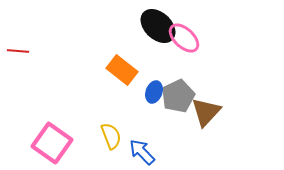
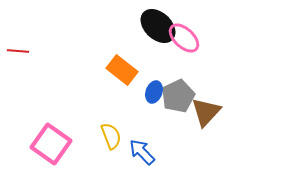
pink square: moved 1 px left, 1 px down
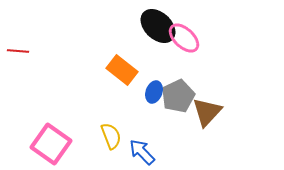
brown triangle: moved 1 px right
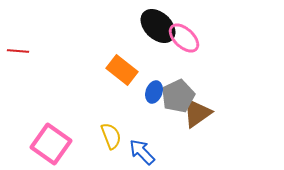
brown triangle: moved 10 px left, 1 px down; rotated 12 degrees clockwise
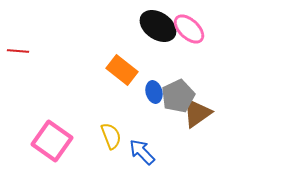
black ellipse: rotated 9 degrees counterclockwise
pink ellipse: moved 5 px right, 9 px up
blue ellipse: rotated 35 degrees counterclockwise
pink square: moved 1 px right, 3 px up
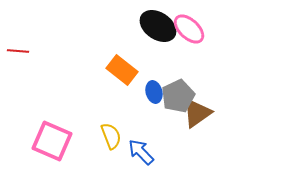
pink square: rotated 12 degrees counterclockwise
blue arrow: moved 1 px left
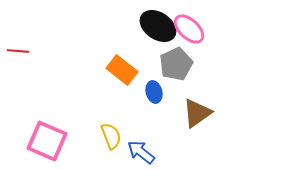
gray pentagon: moved 2 px left, 32 px up
pink square: moved 5 px left
blue arrow: rotated 8 degrees counterclockwise
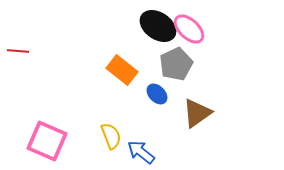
blue ellipse: moved 3 px right, 2 px down; rotated 30 degrees counterclockwise
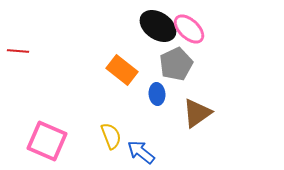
blue ellipse: rotated 40 degrees clockwise
